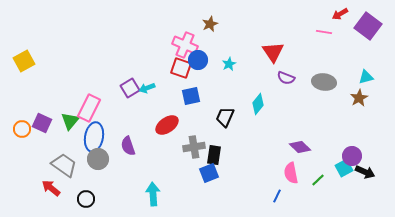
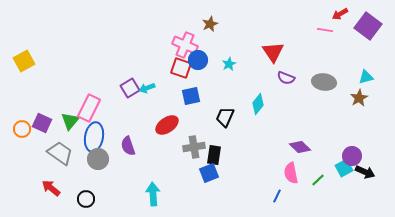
pink line at (324, 32): moved 1 px right, 2 px up
gray trapezoid at (64, 165): moved 4 px left, 12 px up
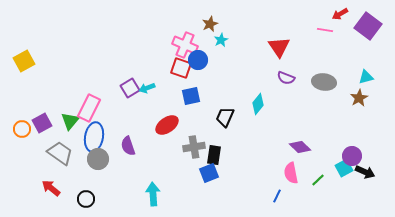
red triangle at (273, 52): moved 6 px right, 5 px up
cyan star at (229, 64): moved 8 px left, 24 px up
purple square at (42, 123): rotated 36 degrees clockwise
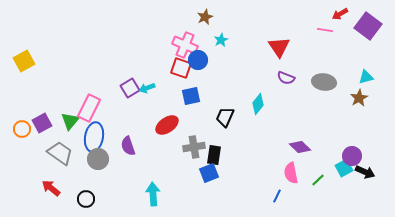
brown star at (210, 24): moved 5 px left, 7 px up
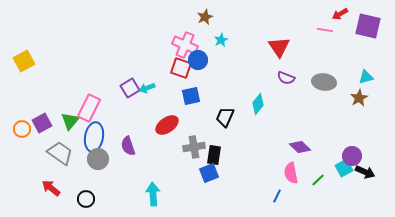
purple square at (368, 26): rotated 24 degrees counterclockwise
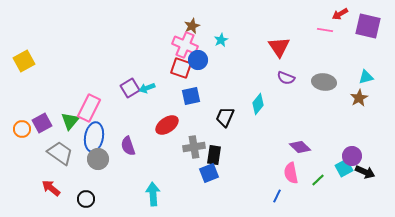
brown star at (205, 17): moved 13 px left, 9 px down
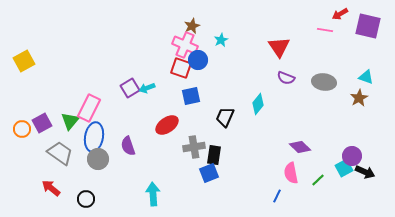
cyan triangle at (366, 77): rotated 35 degrees clockwise
